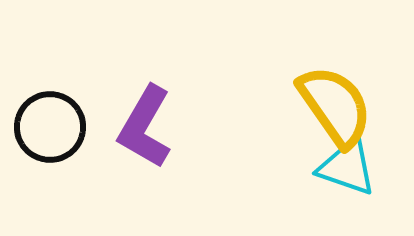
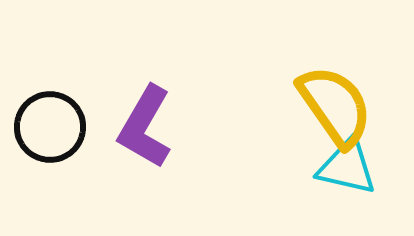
cyan triangle: rotated 6 degrees counterclockwise
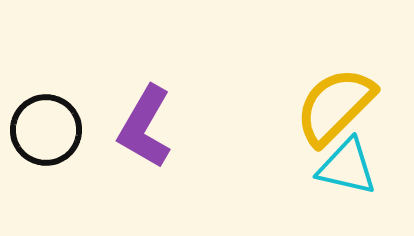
yellow semicircle: rotated 100 degrees counterclockwise
black circle: moved 4 px left, 3 px down
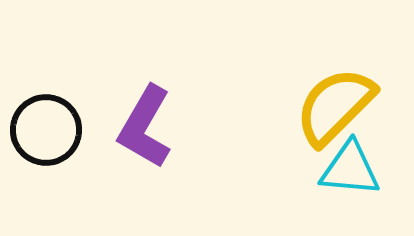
cyan triangle: moved 3 px right, 2 px down; rotated 8 degrees counterclockwise
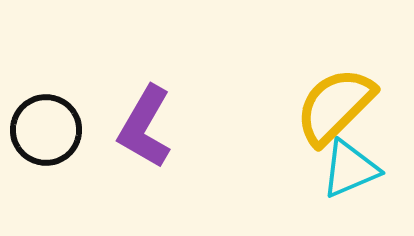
cyan triangle: rotated 28 degrees counterclockwise
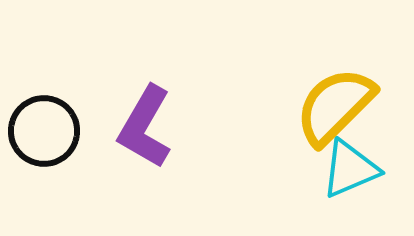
black circle: moved 2 px left, 1 px down
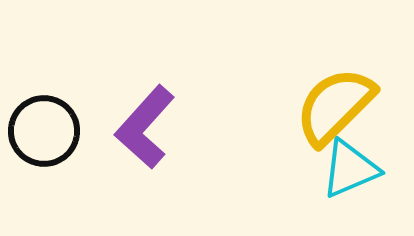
purple L-shape: rotated 12 degrees clockwise
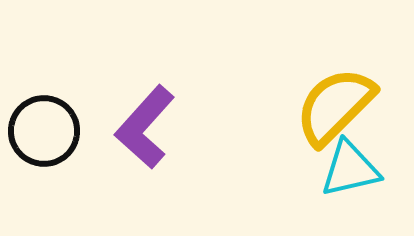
cyan triangle: rotated 10 degrees clockwise
